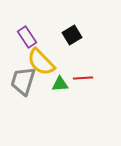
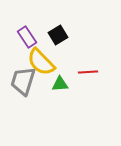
black square: moved 14 px left
red line: moved 5 px right, 6 px up
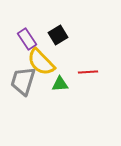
purple rectangle: moved 2 px down
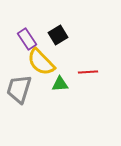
gray trapezoid: moved 4 px left, 8 px down
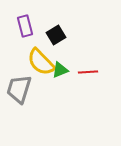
black square: moved 2 px left
purple rectangle: moved 2 px left, 13 px up; rotated 20 degrees clockwise
green triangle: moved 14 px up; rotated 18 degrees counterclockwise
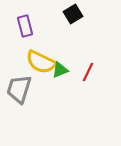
black square: moved 17 px right, 21 px up
yellow semicircle: rotated 20 degrees counterclockwise
red line: rotated 60 degrees counterclockwise
